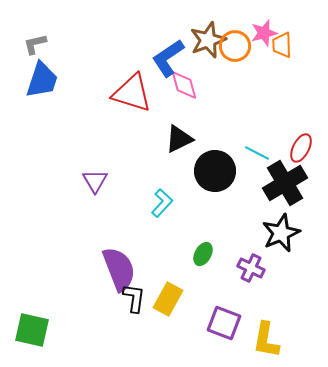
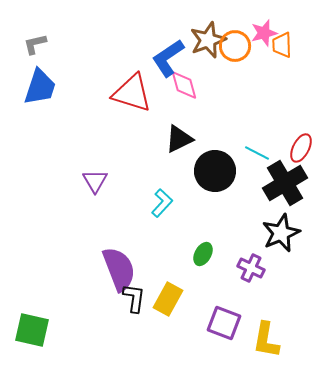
blue trapezoid: moved 2 px left, 7 px down
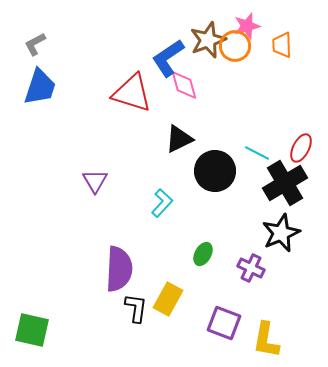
pink star: moved 17 px left, 7 px up
gray L-shape: rotated 15 degrees counterclockwise
purple semicircle: rotated 24 degrees clockwise
black L-shape: moved 2 px right, 10 px down
